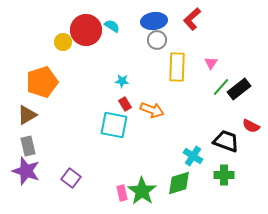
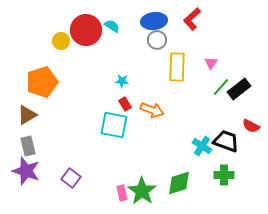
yellow circle: moved 2 px left, 1 px up
cyan cross: moved 9 px right, 10 px up
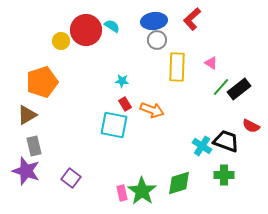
pink triangle: rotated 32 degrees counterclockwise
gray rectangle: moved 6 px right
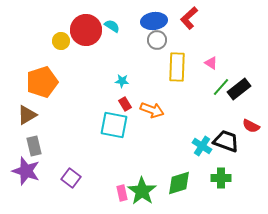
red L-shape: moved 3 px left, 1 px up
green cross: moved 3 px left, 3 px down
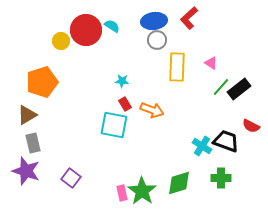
gray rectangle: moved 1 px left, 3 px up
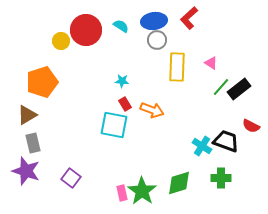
cyan semicircle: moved 9 px right
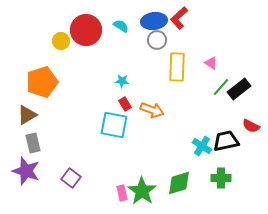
red L-shape: moved 10 px left
black trapezoid: rotated 32 degrees counterclockwise
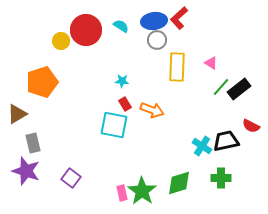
brown triangle: moved 10 px left, 1 px up
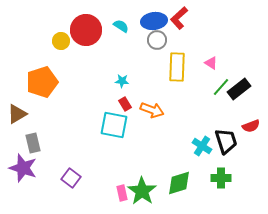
red semicircle: rotated 48 degrees counterclockwise
black trapezoid: rotated 84 degrees clockwise
purple star: moved 3 px left, 3 px up
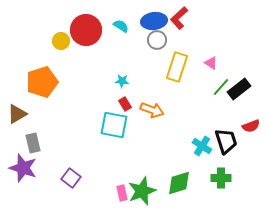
yellow rectangle: rotated 16 degrees clockwise
green star: rotated 16 degrees clockwise
